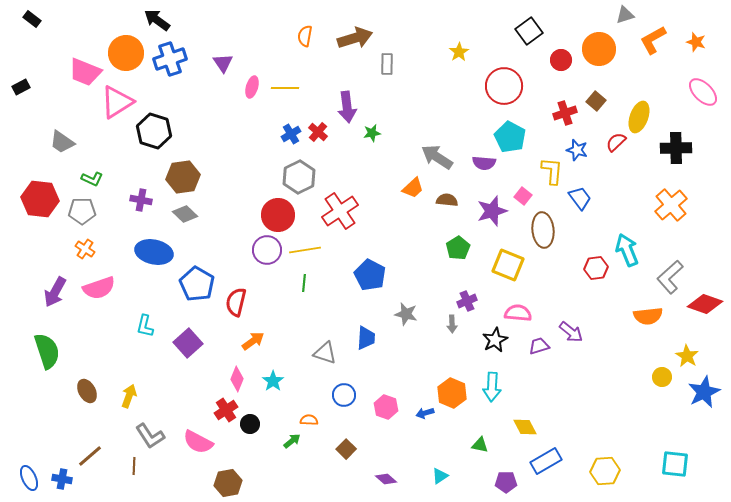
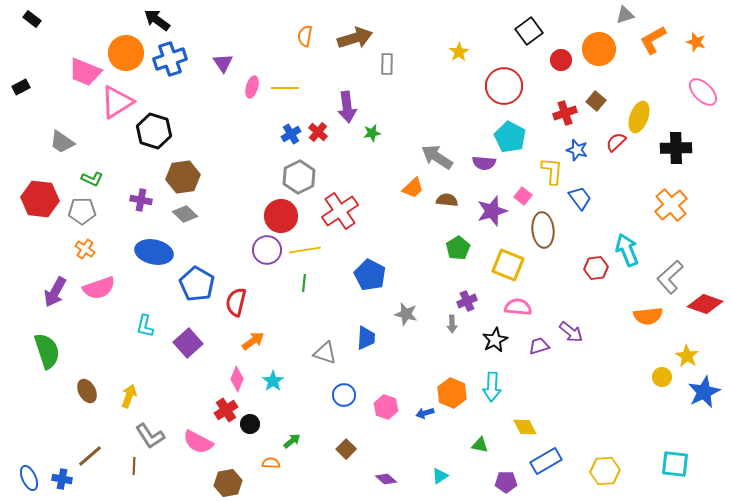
red circle at (278, 215): moved 3 px right, 1 px down
pink semicircle at (518, 313): moved 6 px up
orange semicircle at (309, 420): moved 38 px left, 43 px down
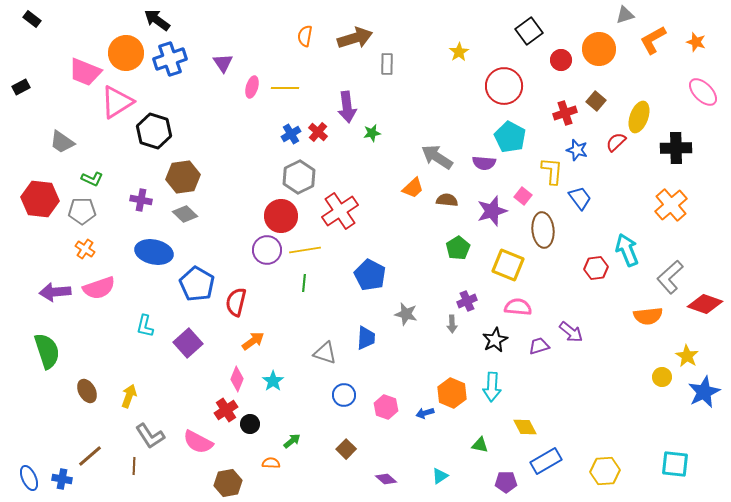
purple arrow at (55, 292): rotated 56 degrees clockwise
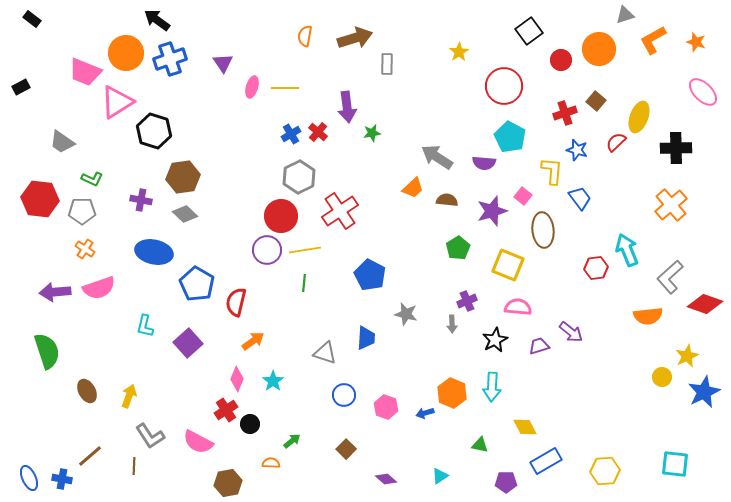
yellow star at (687, 356): rotated 15 degrees clockwise
